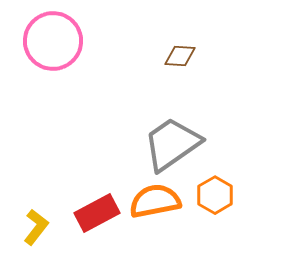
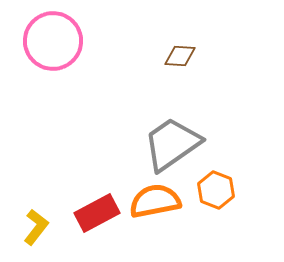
orange hexagon: moved 1 px right, 5 px up; rotated 9 degrees counterclockwise
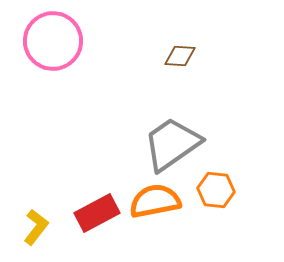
orange hexagon: rotated 15 degrees counterclockwise
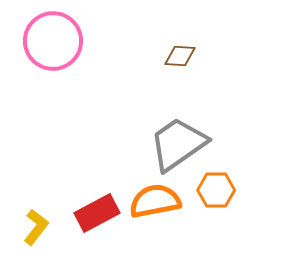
gray trapezoid: moved 6 px right
orange hexagon: rotated 6 degrees counterclockwise
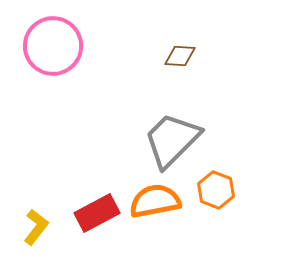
pink circle: moved 5 px down
gray trapezoid: moved 6 px left, 4 px up; rotated 10 degrees counterclockwise
orange hexagon: rotated 21 degrees clockwise
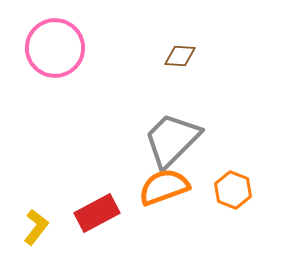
pink circle: moved 2 px right, 2 px down
orange hexagon: moved 17 px right
orange semicircle: moved 9 px right, 14 px up; rotated 9 degrees counterclockwise
